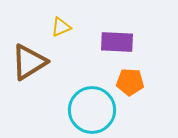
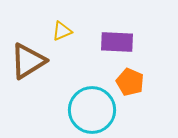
yellow triangle: moved 1 px right, 4 px down
brown triangle: moved 1 px left, 1 px up
orange pentagon: rotated 20 degrees clockwise
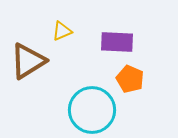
orange pentagon: moved 3 px up
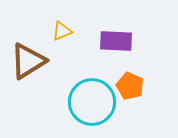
purple rectangle: moved 1 px left, 1 px up
orange pentagon: moved 7 px down
cyan circle: moved 8 px up
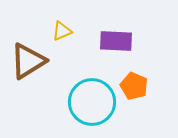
orange pentagon: moved 4 px right
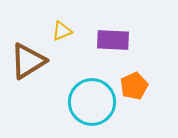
purple rectangle: moved 3 px left, 1 px up
orange pentagon: rotated 24 degrees clockwise
